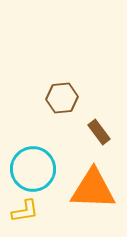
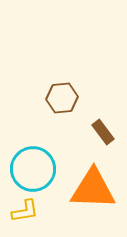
brown rectangle: moved 4 px right
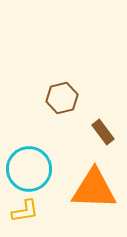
brown hexagon: rotated 8 degrees counterclockwise
cyan circle: moved 4 px left
orange triangle: moved 1 px right
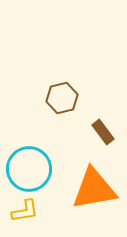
orange triangle: rotated 12 degrees counterclockwise
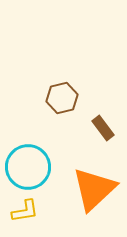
brown rectangle: moved 4 px up
cyan circle: moved 1 px left, 2 px up
orange triangle: rotated 33 degrees counterclockwise
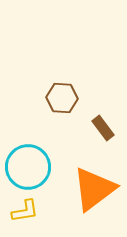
brown hexagon: rotated 16 degrees clockwise
orange triangle: rotated 6 degrees clockwise
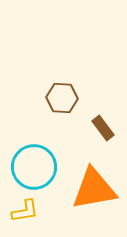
cyan circle: moved 6 px right
orange triangle: rotated 27 degrees clockwise
